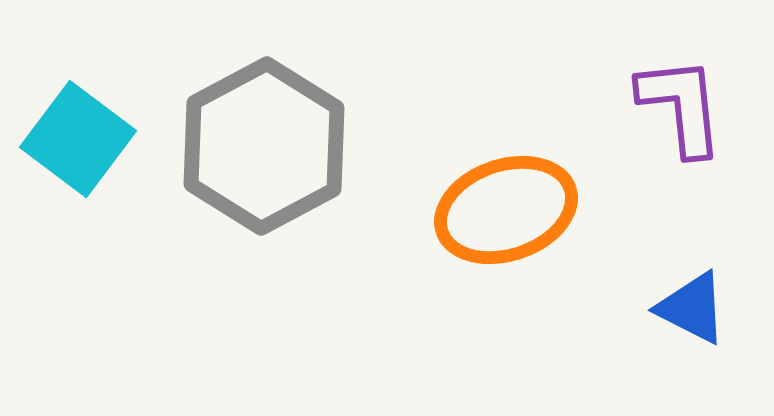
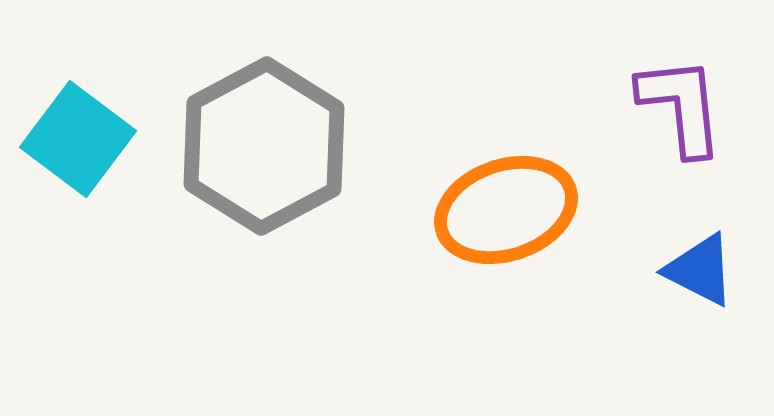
blue triangle: moved 8 px right, 38 px up
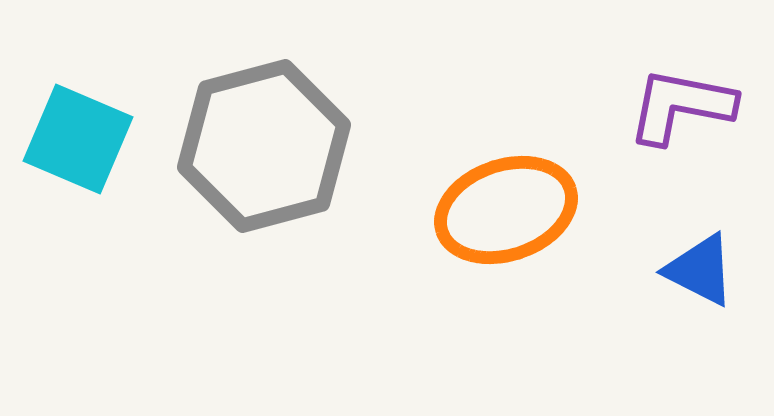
purple L-shape: rotated 73 degrees counterclockwise
cyan square: rotated 14 degrees counterclockwise
gray hexagon: rotated 13 degrees clockwise
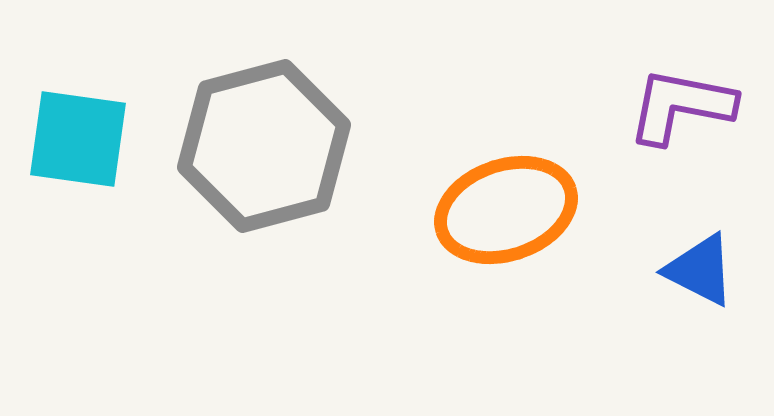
cyan square: rotated 15 degrees counterclockwise
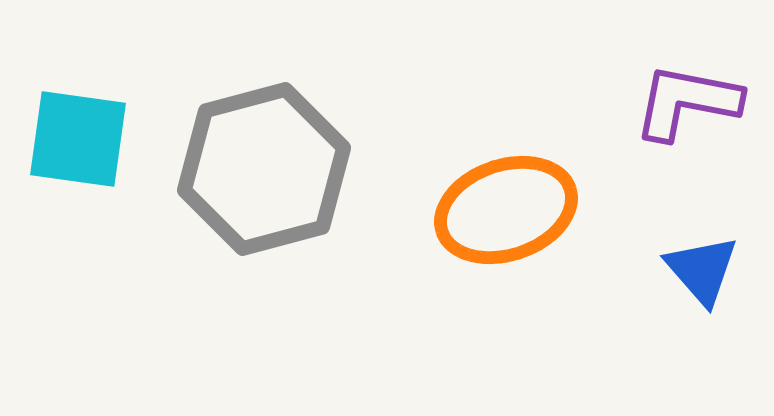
purple L-shape: moved 6 px right, 4 px up
gray hexagon: moved 23 px down
blue triangle: moved 2 px right; rotated 22 degrees clockwise
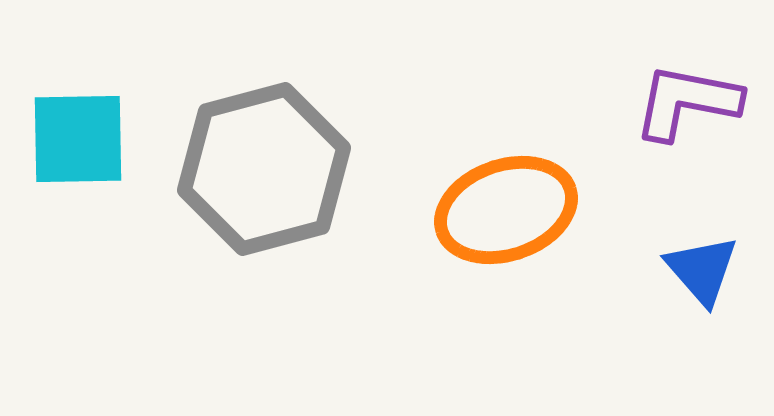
cyan square: rotated 9 degrees counterclockwise
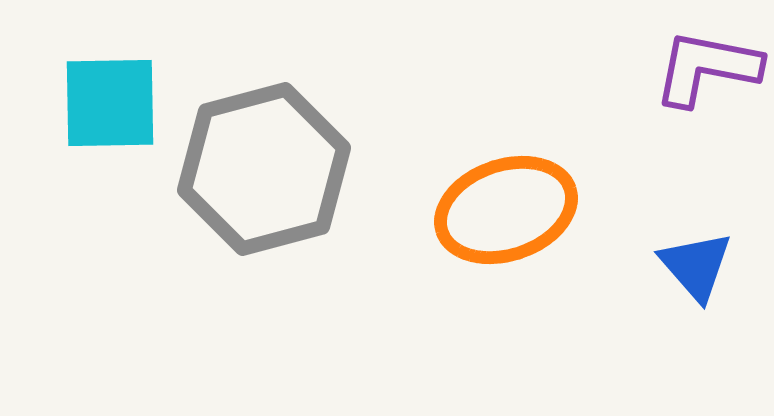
purple L-shape: moved 20 px right, 34 px up
cyan square: moved 32 px right, 36 px up
blue triangle: moved 6 px left, 4 px up
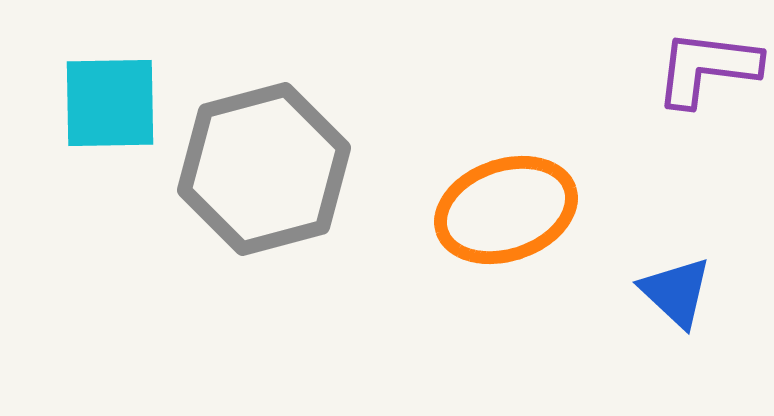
purple L-shape: rotated 4 degrees counterclockwise
blue triangle: moved 20 px left, 26 px down; rotated 6 degrees counterclockwise
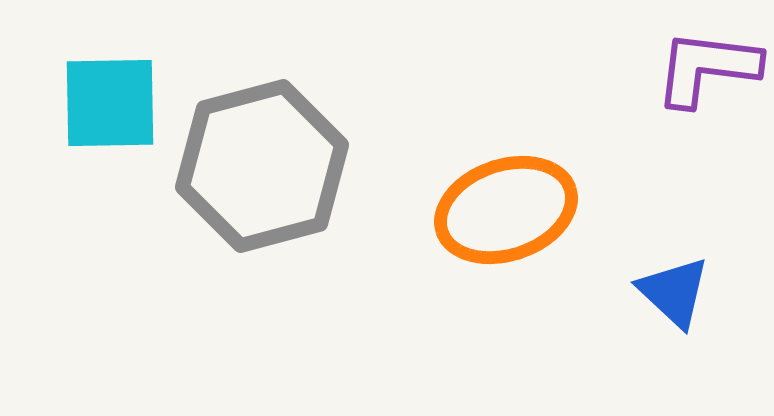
gray hexagon: moved 2 px left, 3 px up
blue triangle: moved 2 px left
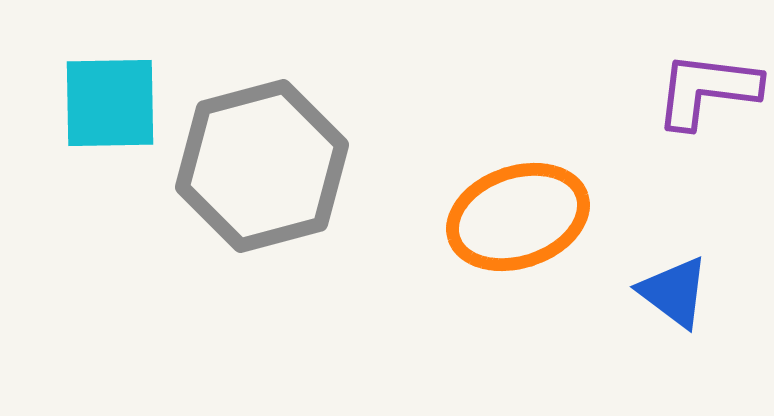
purple L-shape: moved 22 px down
orange ellipse: moved 12 px right, 7 px down
blue triangle: rotated 6 degrees counterclockwise
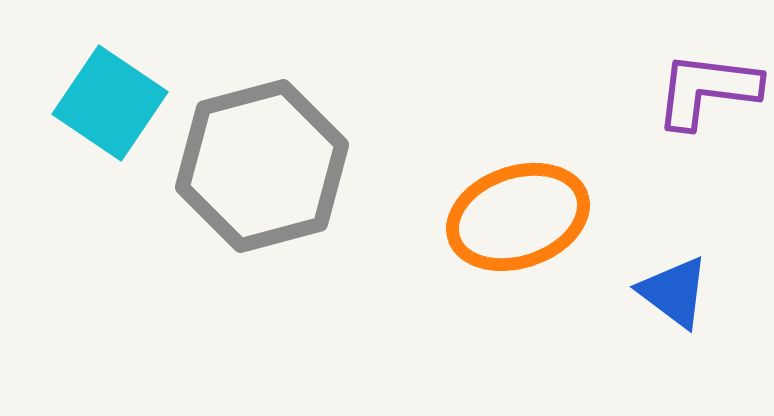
cyan square: rotated 35 degrees clockwise
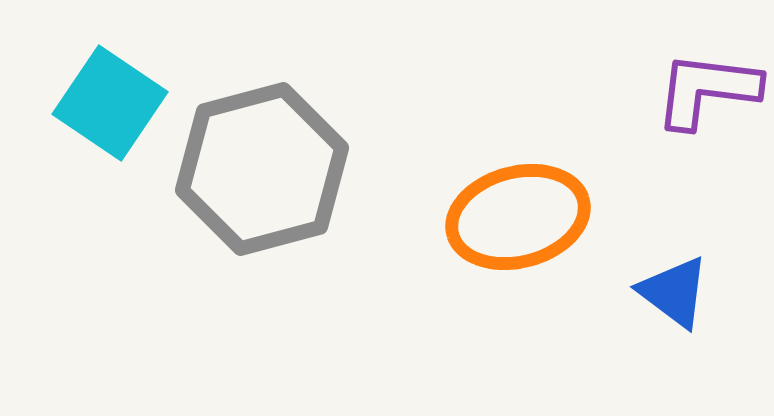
gray hexagon: moved 3 px down
orange ellipse: rotated 4 degrees clockwise
